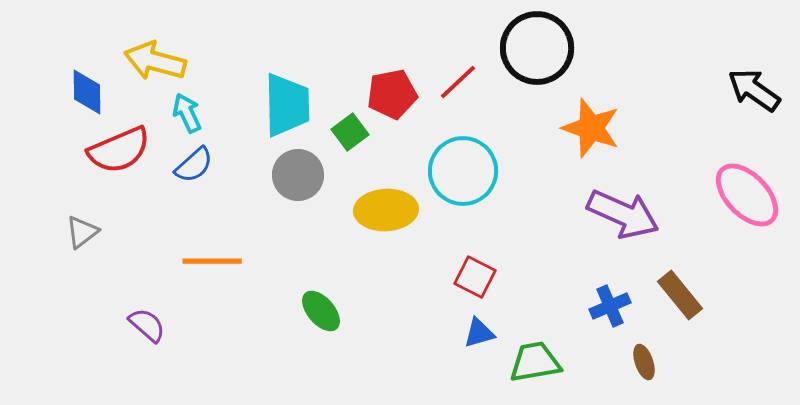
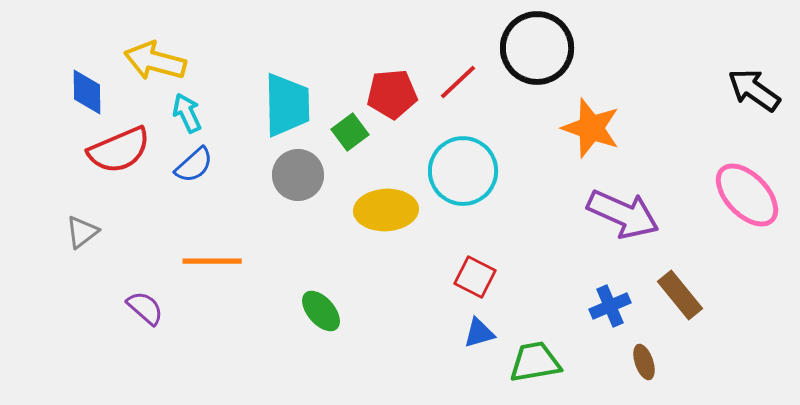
red pentagon: rotated 6 degrees clockwise
purple semicircle: moved 2 px left, 17 px up
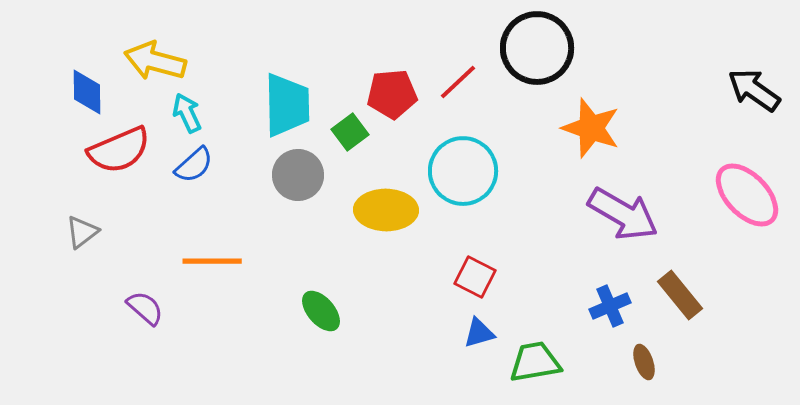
yellow ellipse: rotated 4 degrees clockwise
purple arrow: rotated 6 degrees clockwise
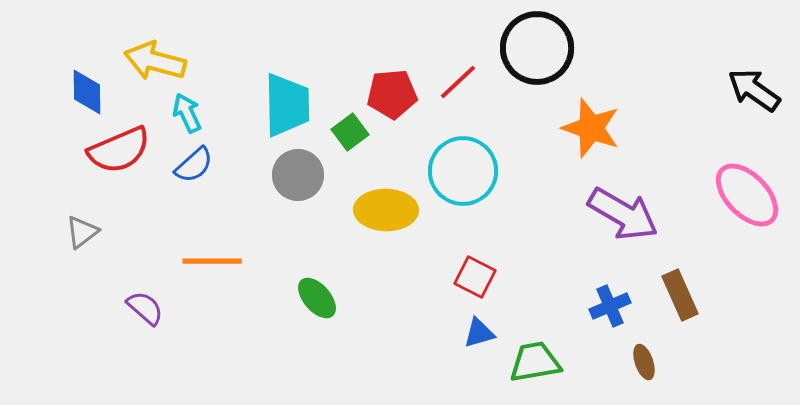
brown rectangle: rotated 15 degrees clockwise
green ellipse: moved 4 px left, 13 px up
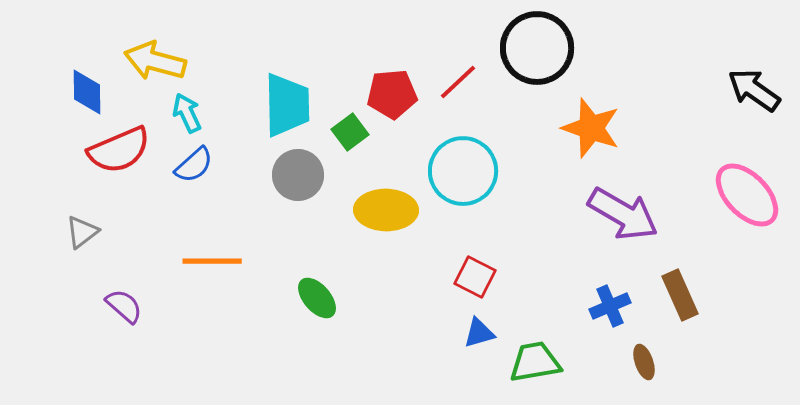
purple semicircle: moved 21 px left, 2 px up
